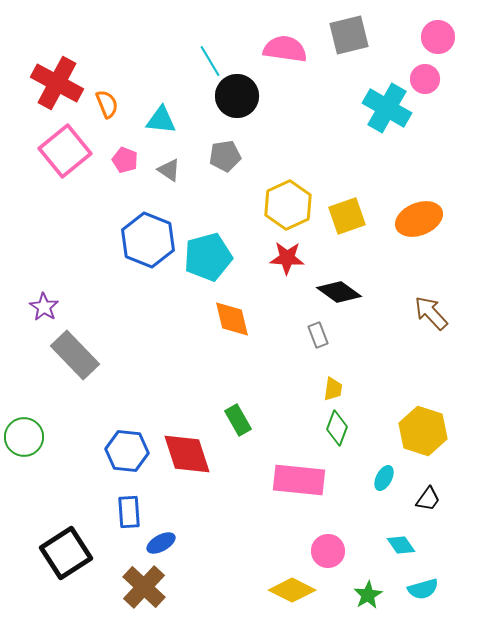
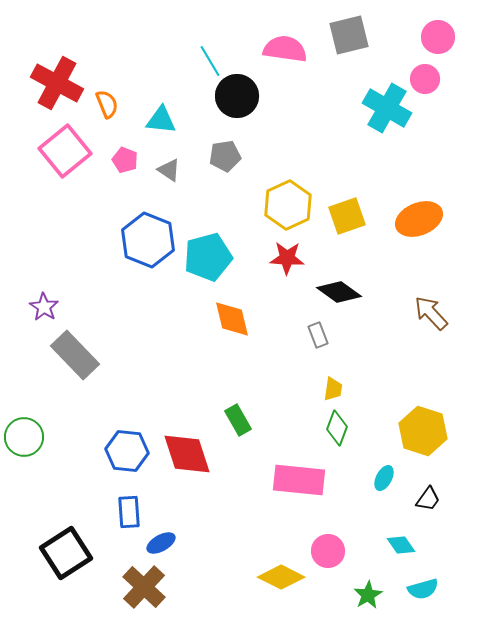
yellow diamond at (292, 590): moved 11 px left, 13 px up
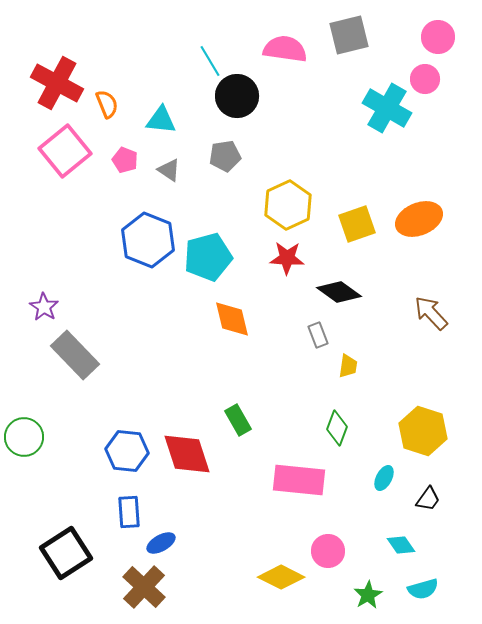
yellow square at (347, 216): moved 10 px right, 8 px down
yellow trapezoid at (333, 389): moved 15 px right, 23 px up
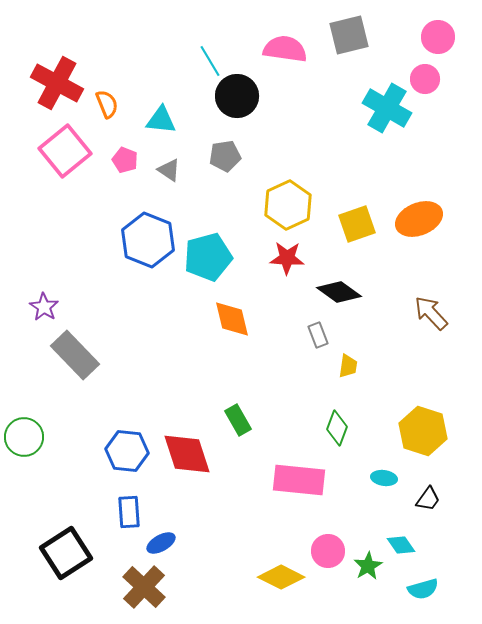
cyan ellipse at (384, 478): rotated 70 degrees clockwise
green star at (368, 595): moved 29 px up
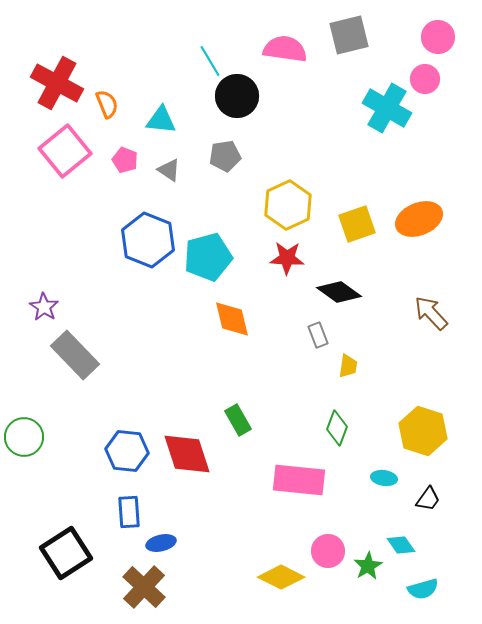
blue ellipse at (161, 543): rotated 16 degrees clockwise
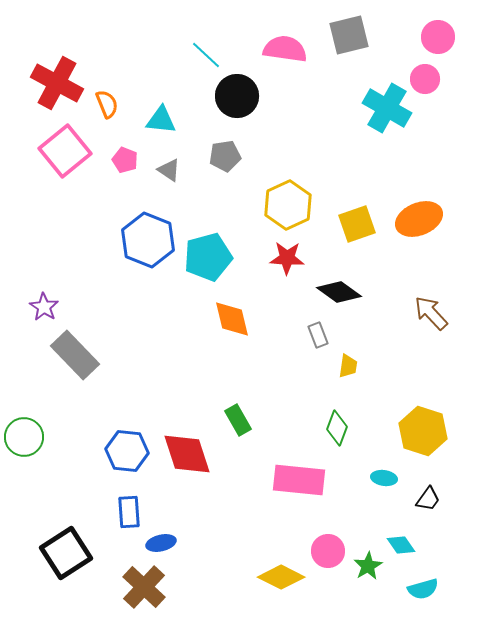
cyan line at (210, 61): moved 4 px left, 6 px up; rotated 16 degrees counterclockwise
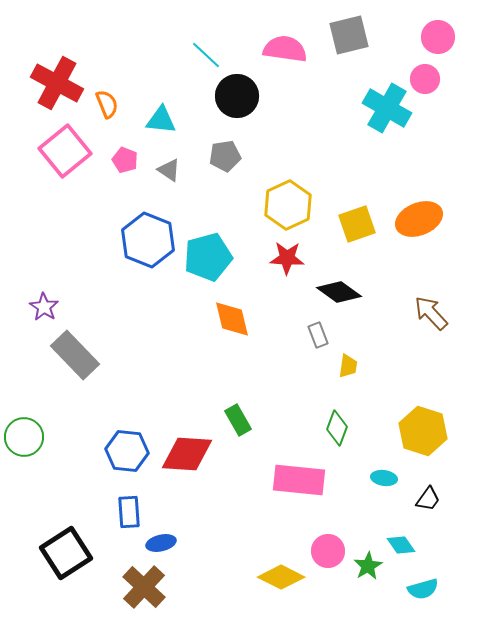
red diamond at (187, 454): rotated 68 degrees counterclockwise
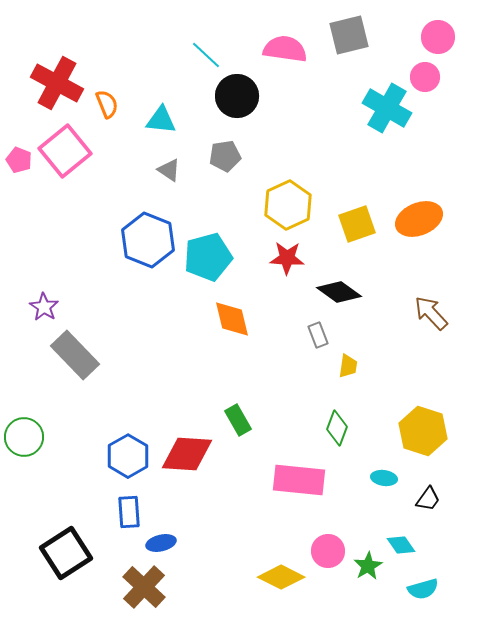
pink circle at (425, 79): moved 2 px up
pink pentagon at (125, 160): moved 106 px left
blue hexagon at (127, 451): moved 1 px right, 5 px down; rotated 24 degrees clockwise
